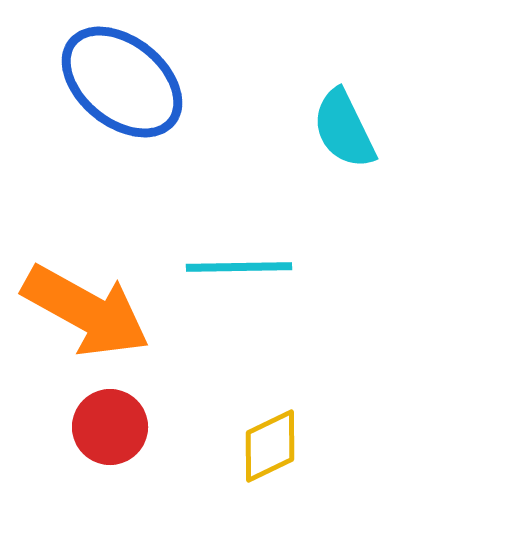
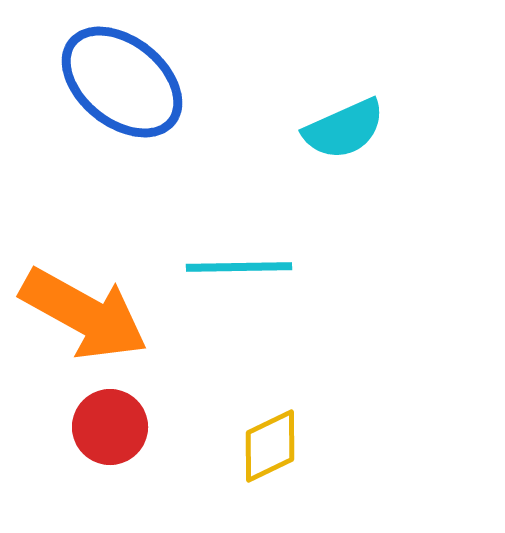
cyan semicircle: rotated 88 degrees counterclockwise
orange arrow: moved 2 px left, 3 px down
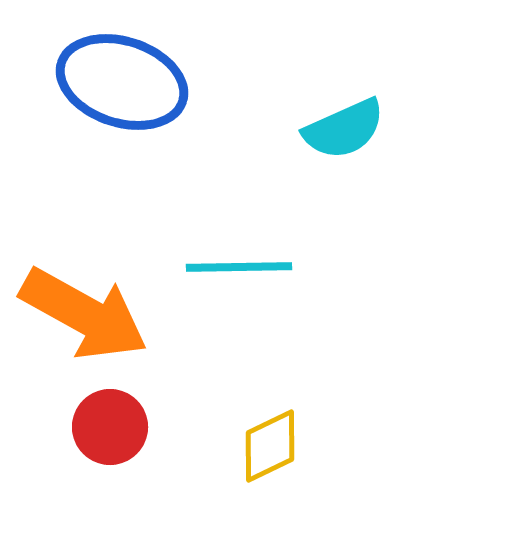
blue ellipse: rotated 21 degrees counterclockwise
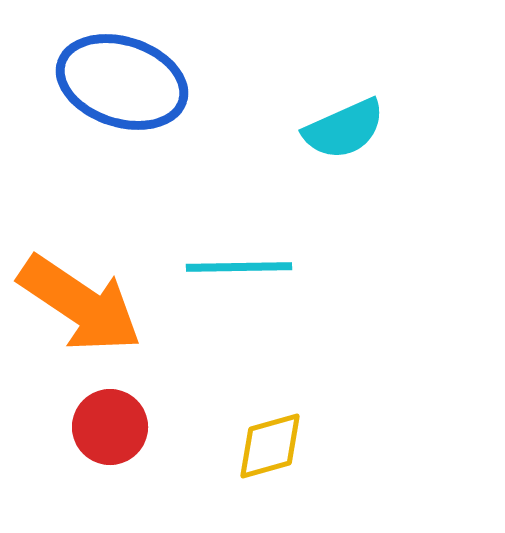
orange arrow: moved 4 px left, 10 px up; rotated 5 degrees clockwise
yellow diamond: rotated 10 degrees clockwise
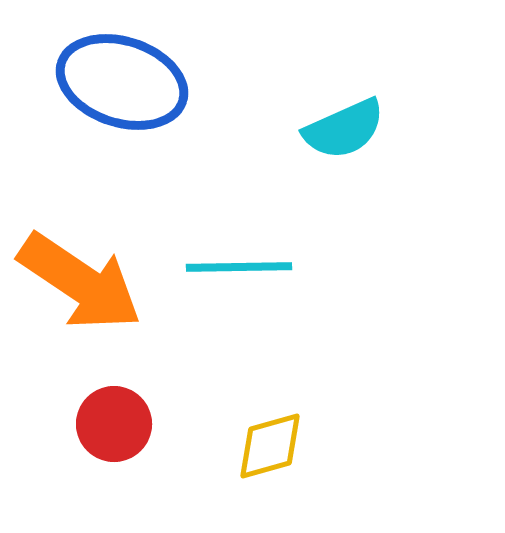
orange arrow: moved 22 px up
red circle: moved 4 px right, 3 px up
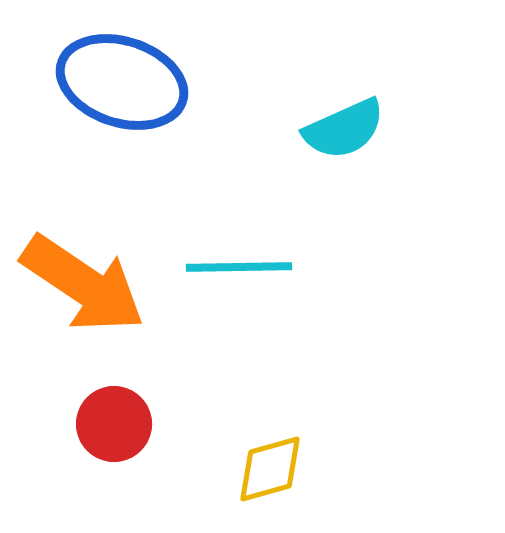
orange arrow: moved 3 px right, 2 px down
yellow diamond: moved 23 px down
